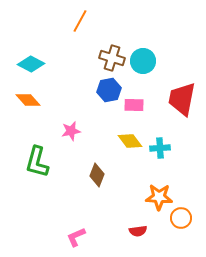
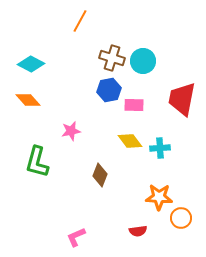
brown diamond: moved 3 px right
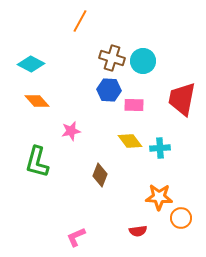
blue hexagon: rotated 15 degrees clockwise
orange diamond: moved 9 px right, 1 px down
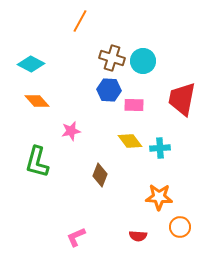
orange circle: moved 1 px left, 9 px down
red semicircle: moved 5 px down; rotated 12 degrees clockwise
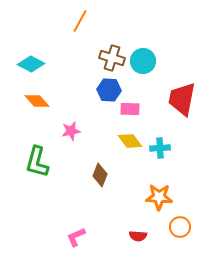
pink rectangle: moved 4 px left, 4 px down
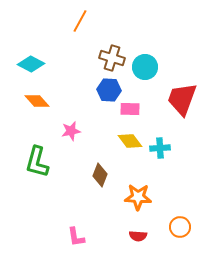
cyan circle: moved 2 px right, 6 px down
red trapezoid: rotated 9 degrees clockwise
orange star: moved 21 px left
pink L-shape: rotated 75 degrees counterclockwise
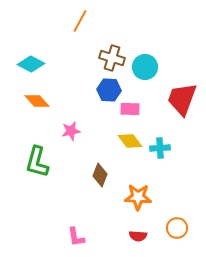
orange circle: moved 3 px left, 1 px down
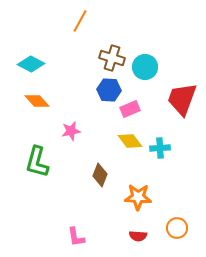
pink rectangle: rotated 24 degrees counterclockwise
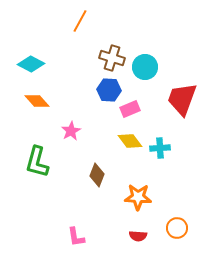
pink star: rotated 18 degrees counterclockwise
brown diamond: moved 3 px left
